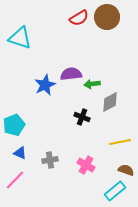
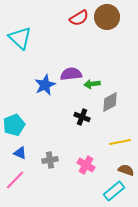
cyan triangle: rotated 25 degrees clockwise
cyan rectangle: moved 1 px left
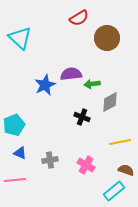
brown circle: moved 21 px down
pink line: rotated 40 degrees clockwise
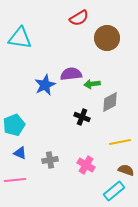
cyan triangle: rotated 35 degrees counterclockwise
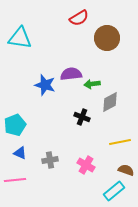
blue star: rotated 30 degrees counterclockwise
cyan pentagon: moved 1 px right
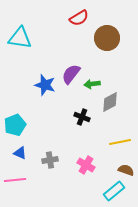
purple semicircle: rotated 45 degrees counterclockwise
